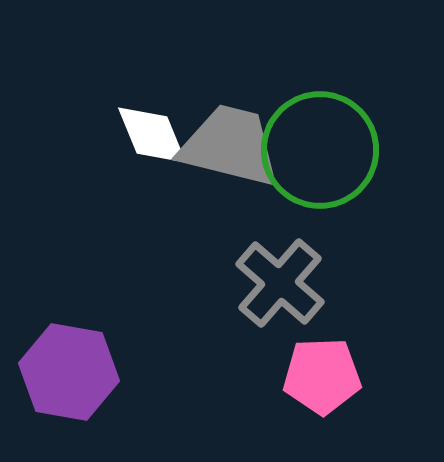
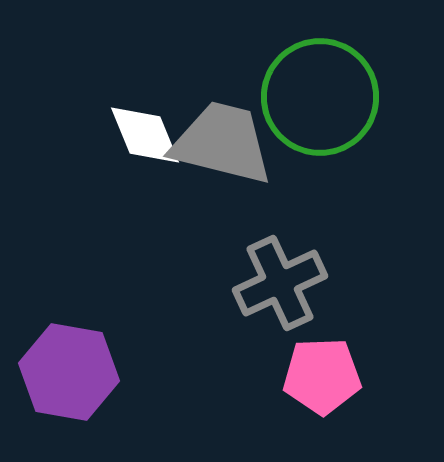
white diamond: moved 7 px left
gray trapezoid: moved 8 px left, 3 px up
green circle: moved 53 px up
gray cross: rotated 24 degrees clockwise
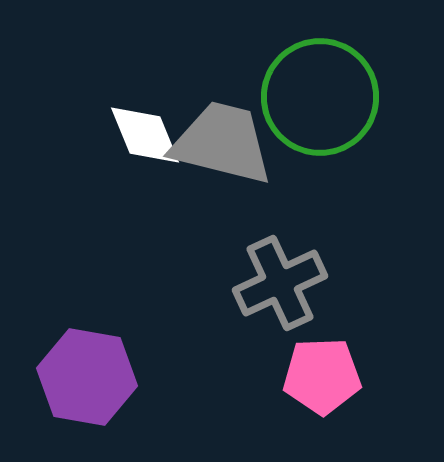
purple hexagon: moved 18 px right, 5 px down
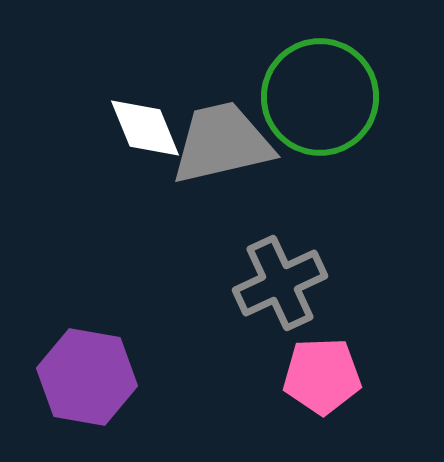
white diamond: moved 7 px up
gray trapezoid: rotated 27 degrees counterclockwise
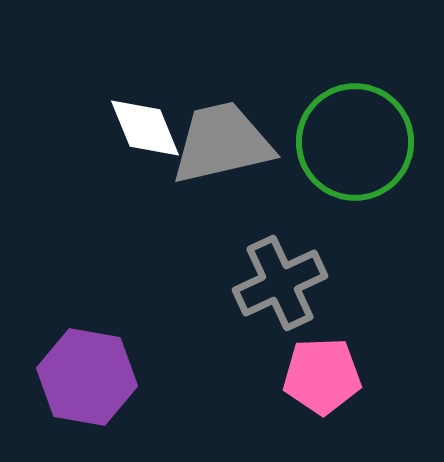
green circle: moved 35 px right, 45 px down
